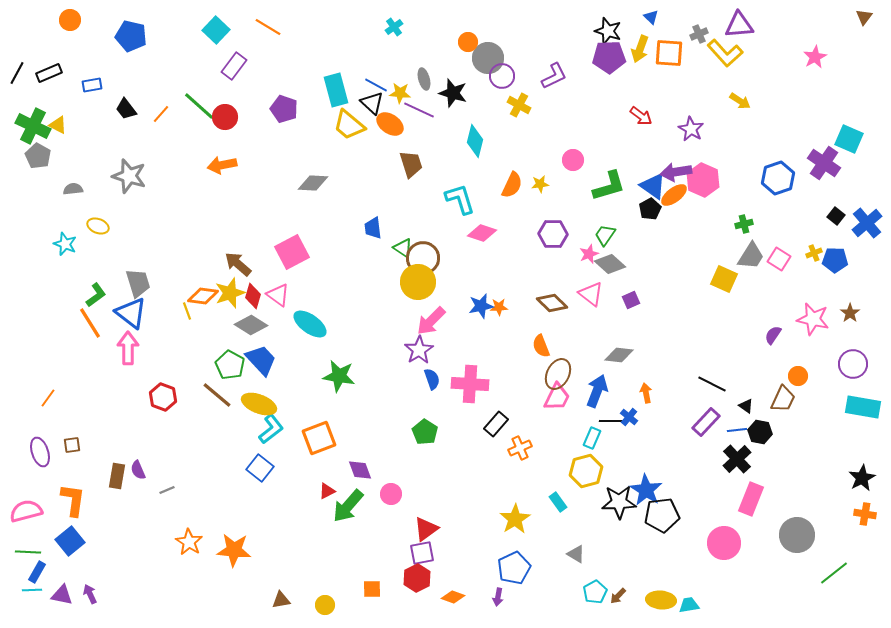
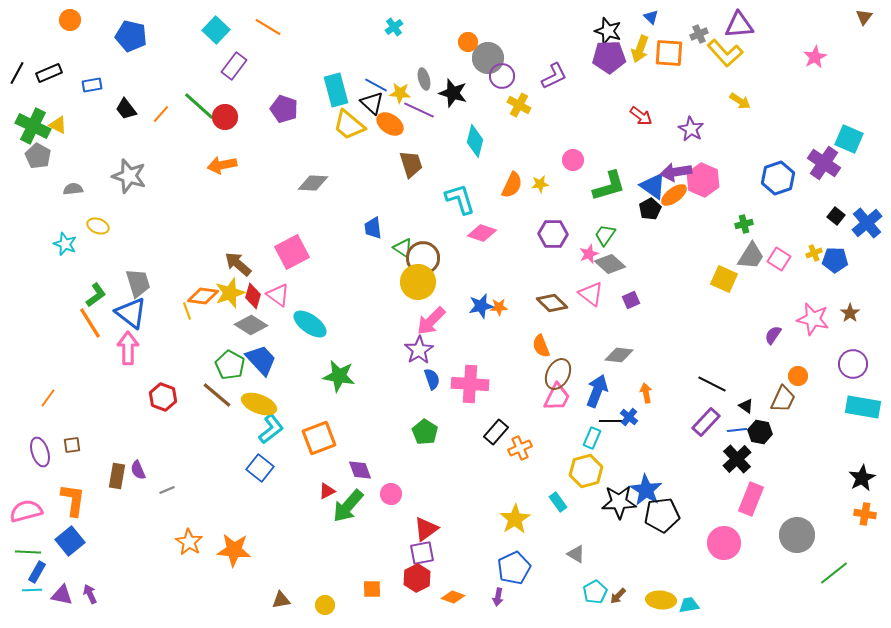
black rectangle at (496, 424): moved 8 px down
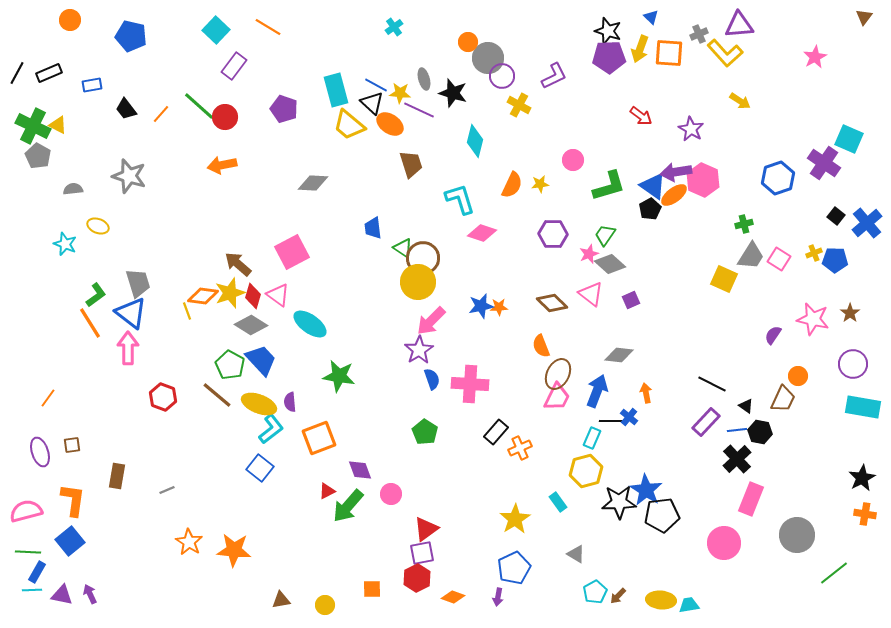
purple semicircle at (138, 470): moved 152 px right, 68 px up; rotated 18 degrees clockwise
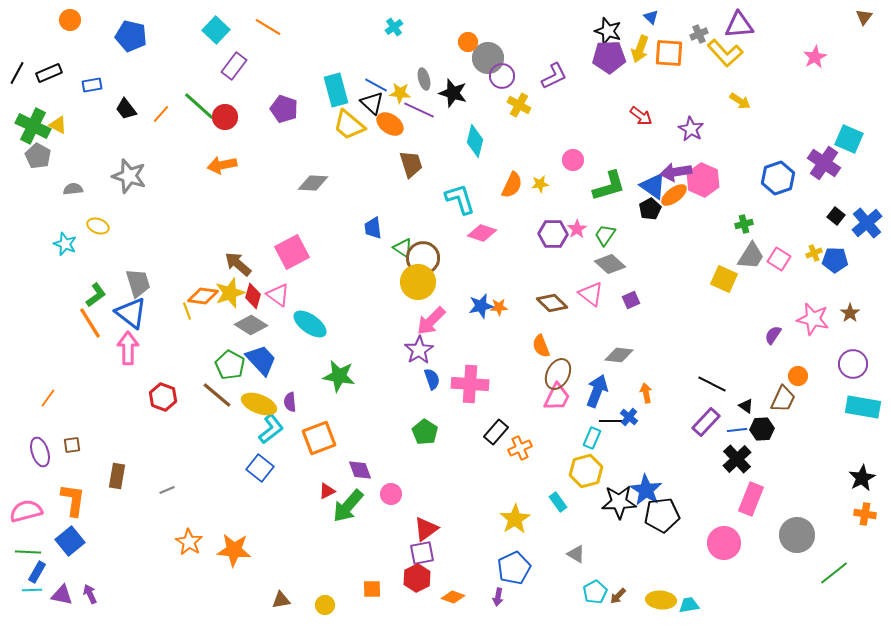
pink star at (589, 254): moved 12 px left, 25 px up; rotated 12 degrees counterclockwise
black hexagon at (760, 432): moved 2 px right, 3 px up; rotated 15 degrees counterclockwise
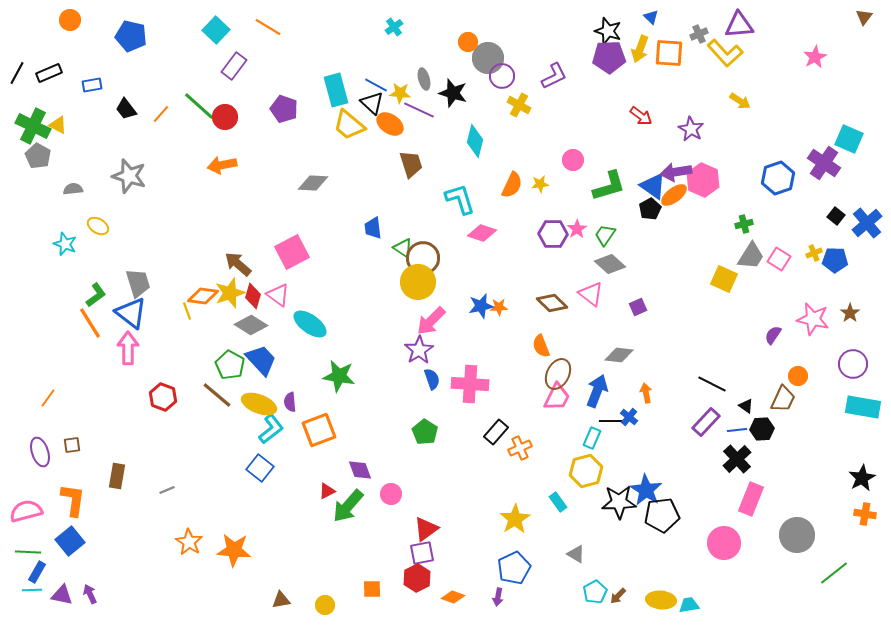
yellow ellipse at (98, 226): rotated 10 degrees clockwise
purple square at (631, 300): moved 7 px right, 7 px down
orange square at (319, 438): moved 8 px up
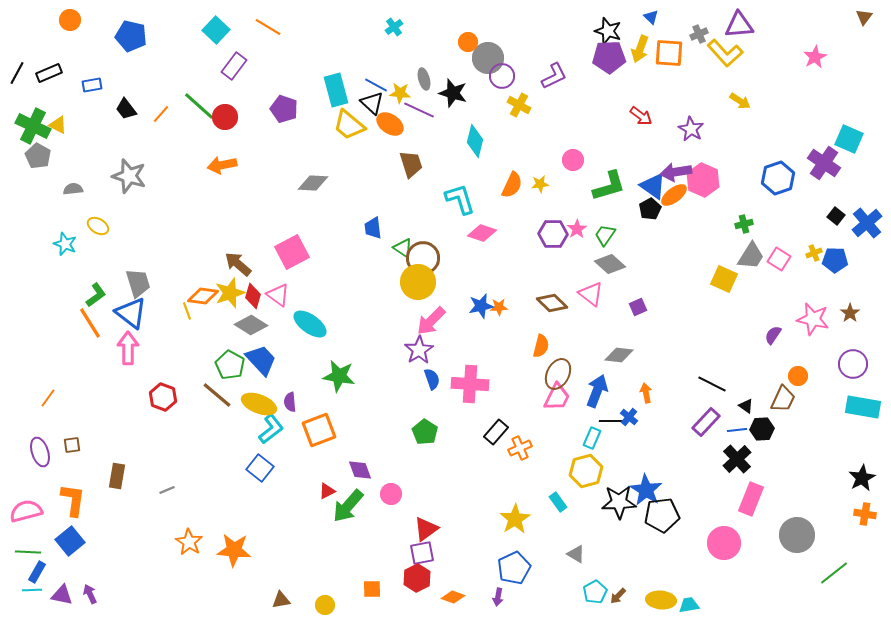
orange semicircle at (541, 346): rotated 145 degrees counterclockwise
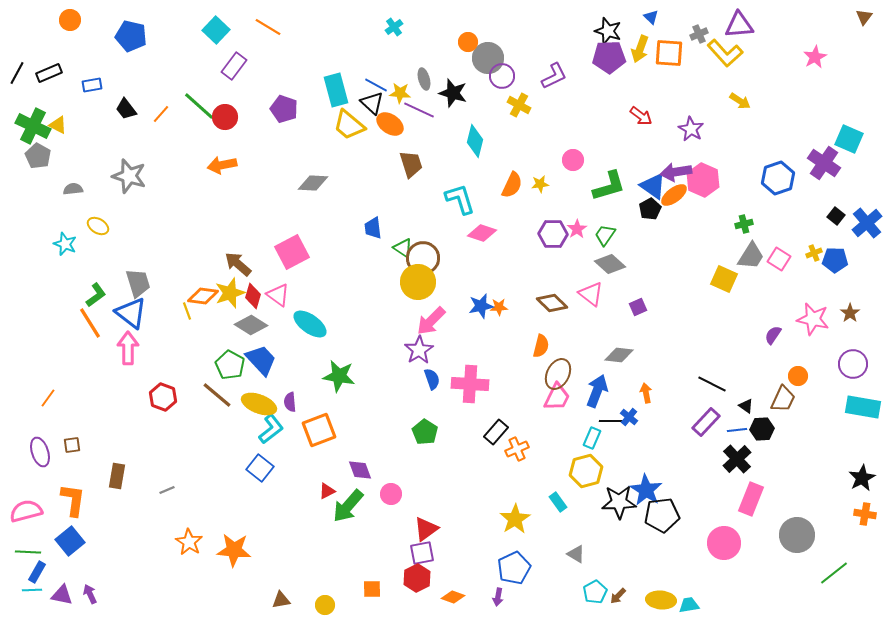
orange cross at (520, 448): moved 3 px left, 1 px down
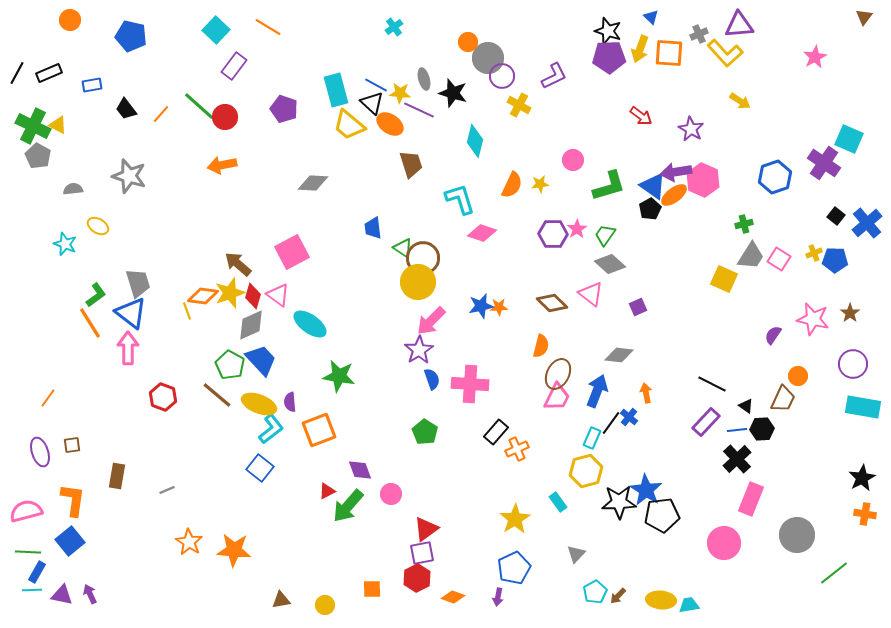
blue hexagon at (778, 178): moved 3 px left, 1 px up
gray diamond at (251, 325): rotated 56 degrees counterclockwise
black line at (612, 421): moved 1 px left, 2 px down; rotated 55 degrees counterclockwise
gray triangle at (576, 554): rotated 42 degrees clockwise
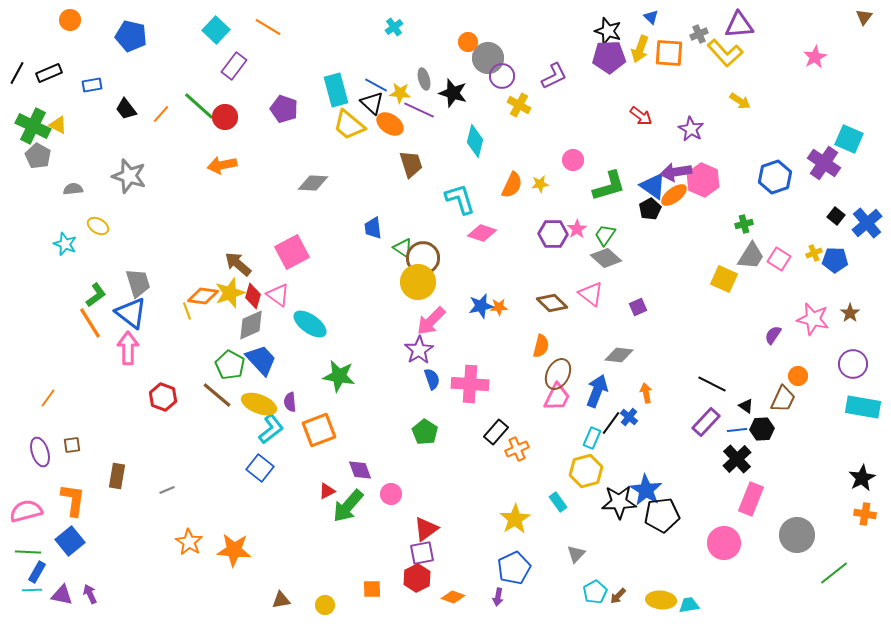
gray diamond at (610, 264): moved 4 px left, 6 px up
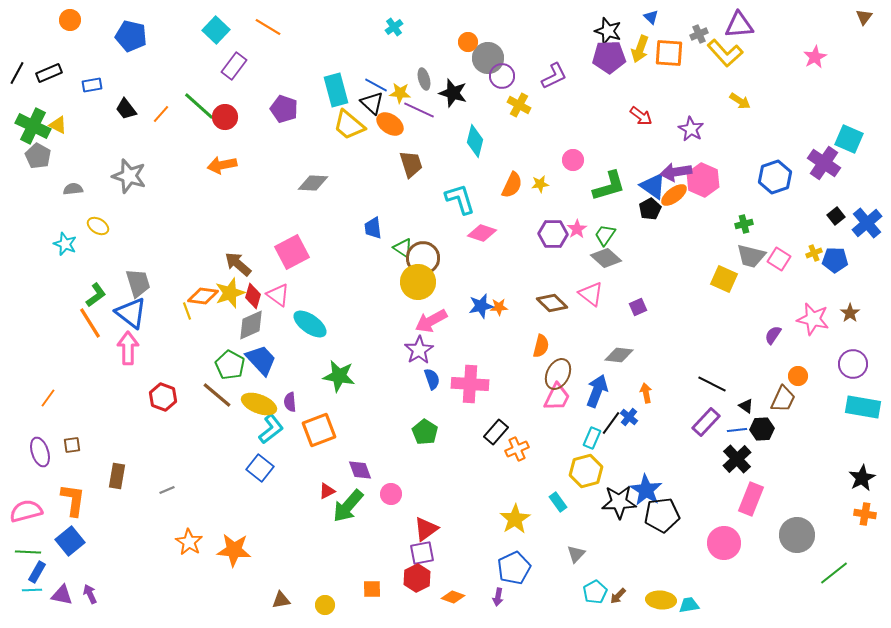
black square at (836, 216): rotated 12 degrees clockwise
gray trapezoid at (751, 256): rotated 72 degrees clockwise
pink arrow at (431, 321): rotated 16 degrees clockwise
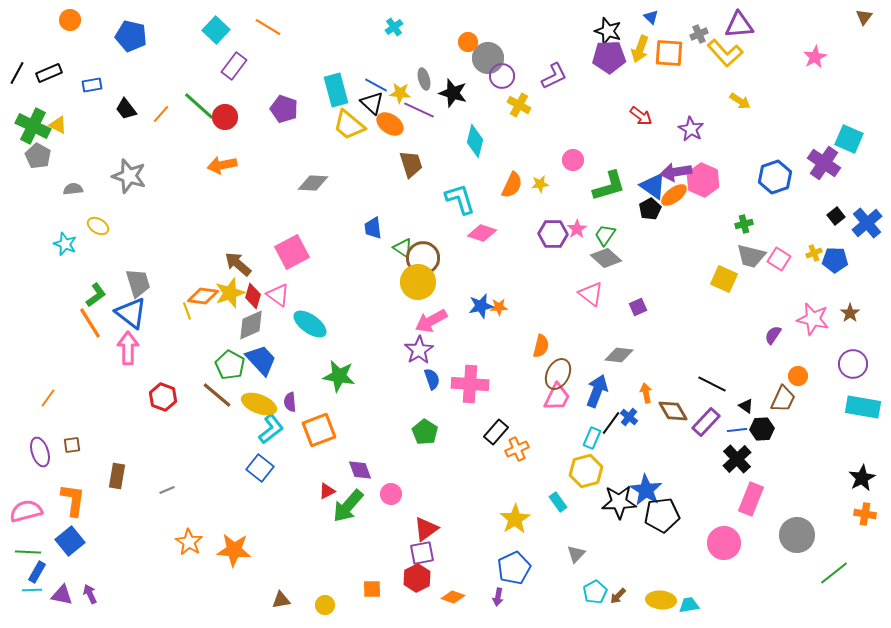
brown diamond at (552, 303): moved 121 px right, 108 px down; rotated 16 degrees clockwise
